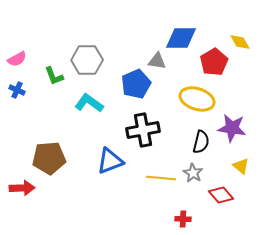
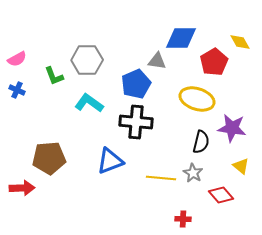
black cross: moved 7 px left, 8 px up; rotated 16 degrees clockwise
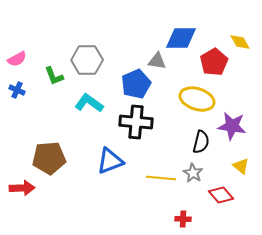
purple star: moved 2 px up
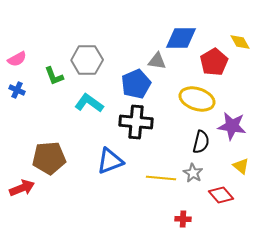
red arrow: rotated 20 degrees counterclockwise
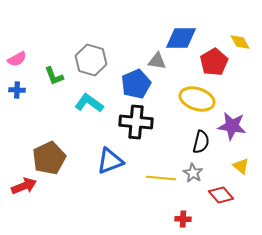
gray hexagon: moved 4 px right; rotated 16 degrees clockwise
blue cross: rotated 21 degrees counterclockwise
brown pentagon: rotated 20 degrees counterclockwise
red arrow: moved 2 px right, 2 px up
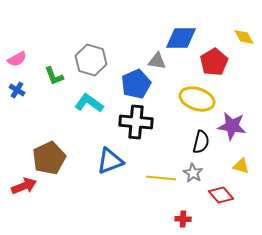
yellow diamond: moved 4 px right, 5 px up
blue cross: rotated 28 degrees clockwise
yellow triangle: rotated 24 degrees counterclockwise
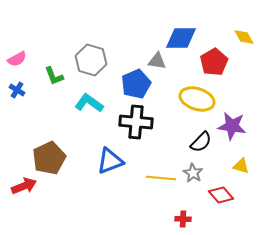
black semicircle: rotated 30 degrees clockwise
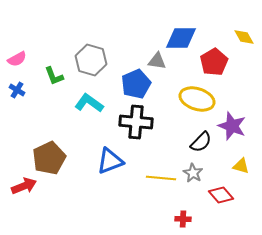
purple star: rotated 12 degrees clockwise
